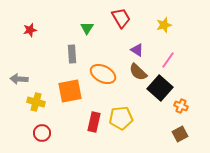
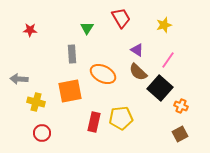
red star: rotated 16 degrees clockwise
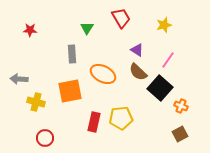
red circle: moved 3 px right, 5 px down
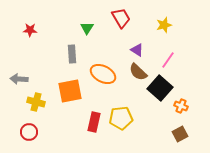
red circle: moved 16 px left, 6 px up
